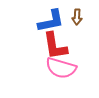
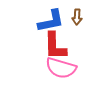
red L-shape: rotated 8 degrees clockwise
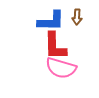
blue L-shape: rotated 12 degrees clockwise
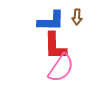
pink semicircle: rotated 72 degrees counterclockwise
